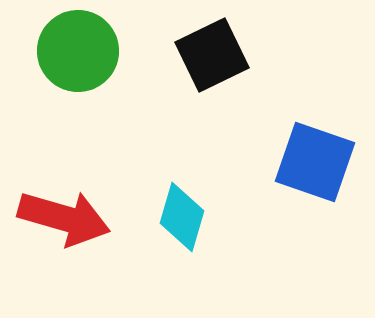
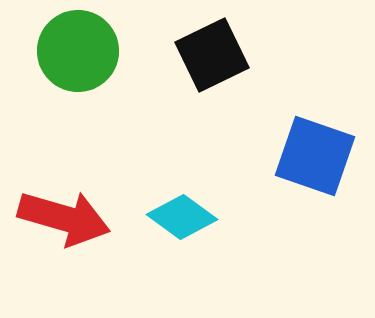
blue square: moved 6 px up
cyan diamond: rotated 70 degrees counterclockwise
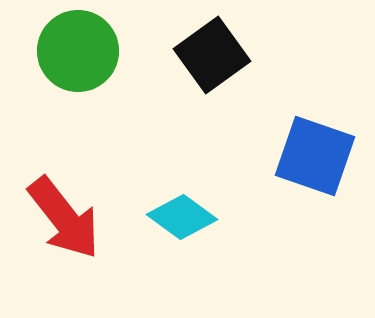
black square: rotated 10 degrees counterclockwise
red arrow: rotated 36 degrees clockwise
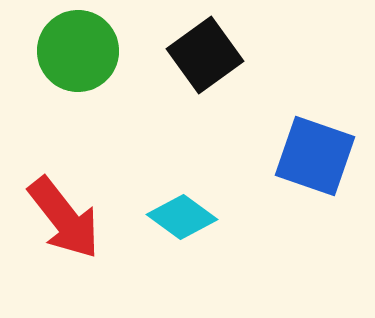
black square: moved 7 px left
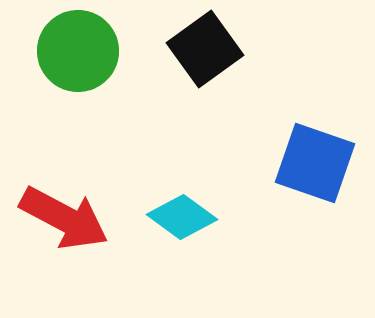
black square: moved 6 px up
blue square: moved 7 px down
red arrow: rotated 24 degrees counterclockwise
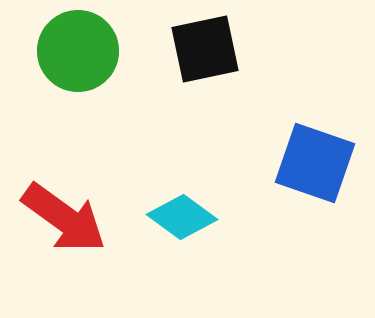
black square: rotated 24 degrees clockwise
red arrow: rotated 8 degrees clockwise
